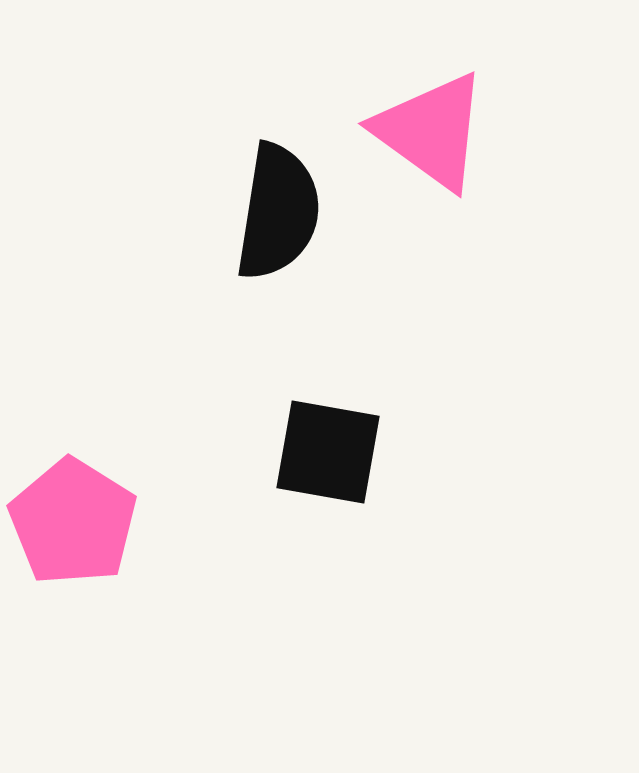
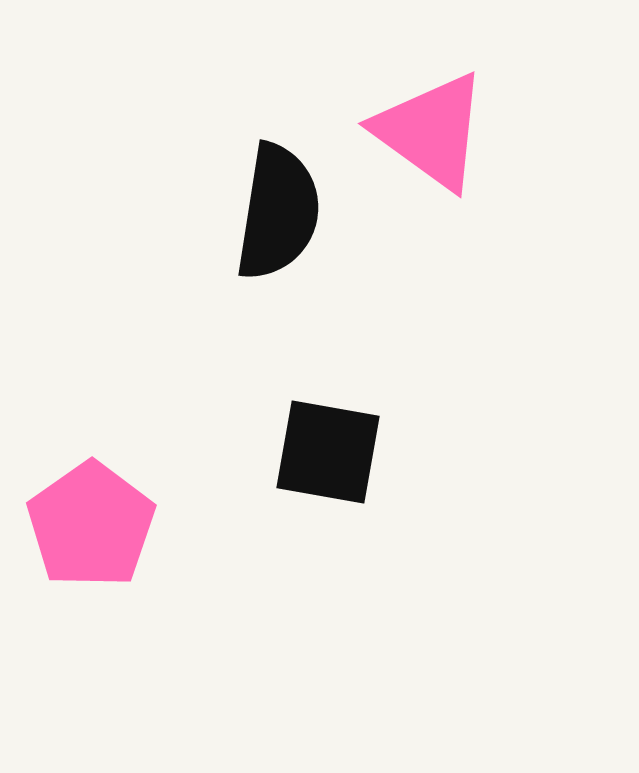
pink pentagon: moved 18 px right, 3 px down; rotated 5 degrees clockwise
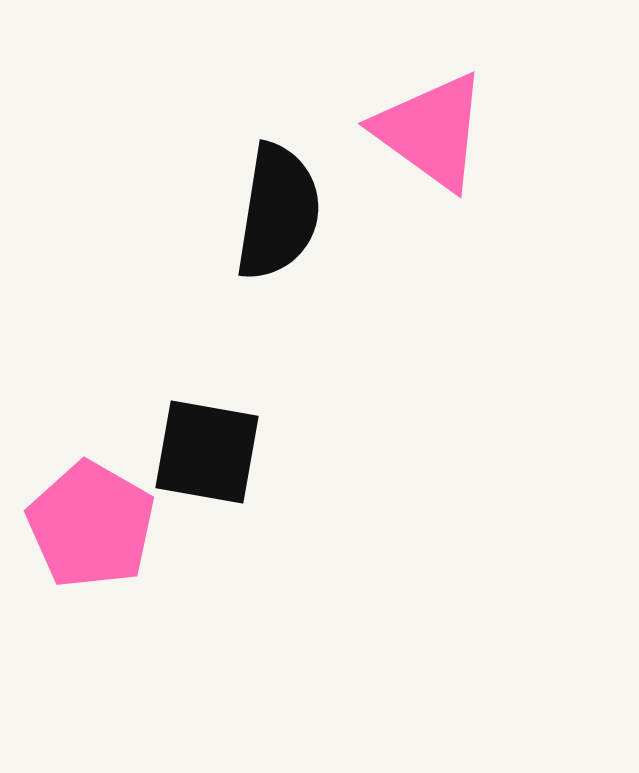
black square: moved 121 px left
pink pentagon: rotated 7 degrees counterclockwise
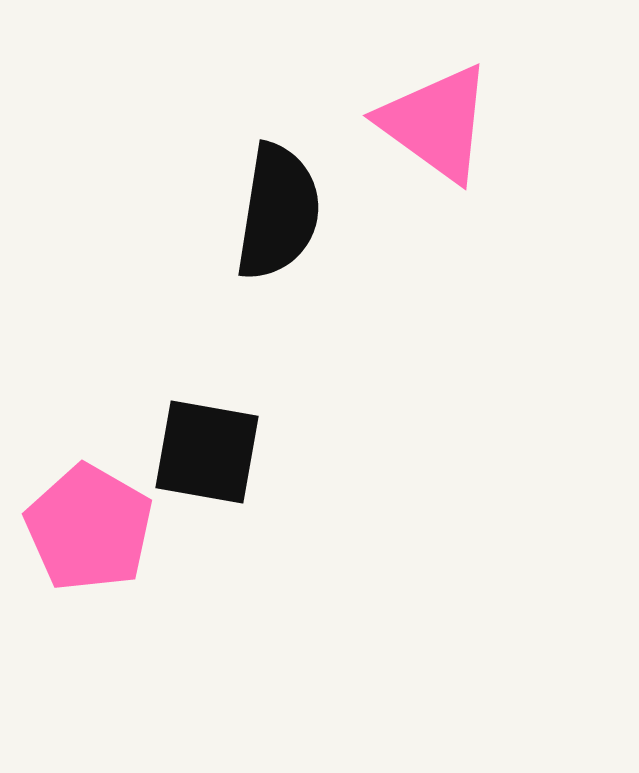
pink triangle: moved 5 px right, 8 px up
pink pentagon: moved 2 px left, 3 px down
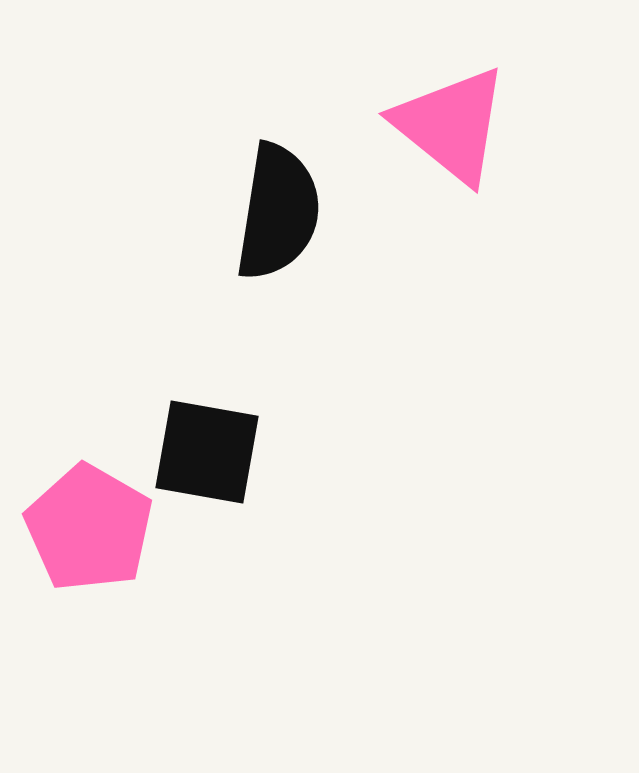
pink triangle: moved 15 px right, 2 px down; rotated 3 degrees clockwise
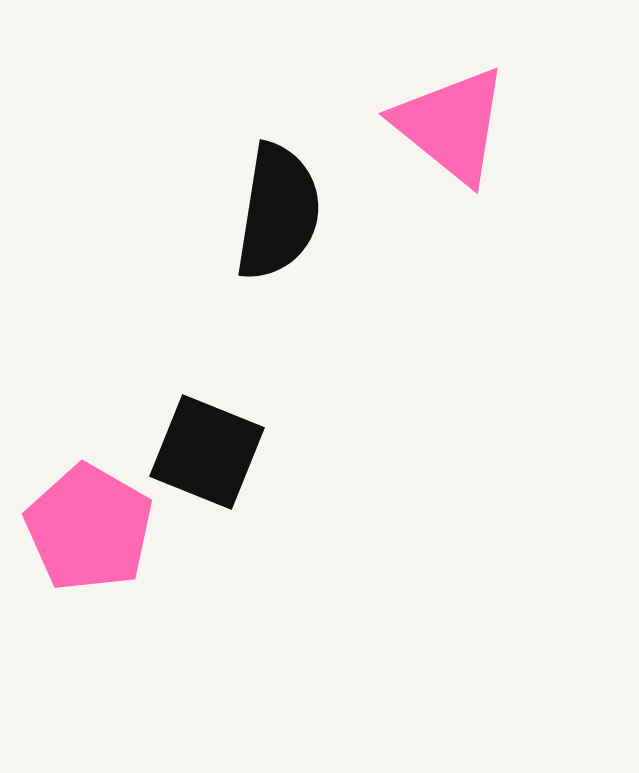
black square: rotated 12 degrees clockwise
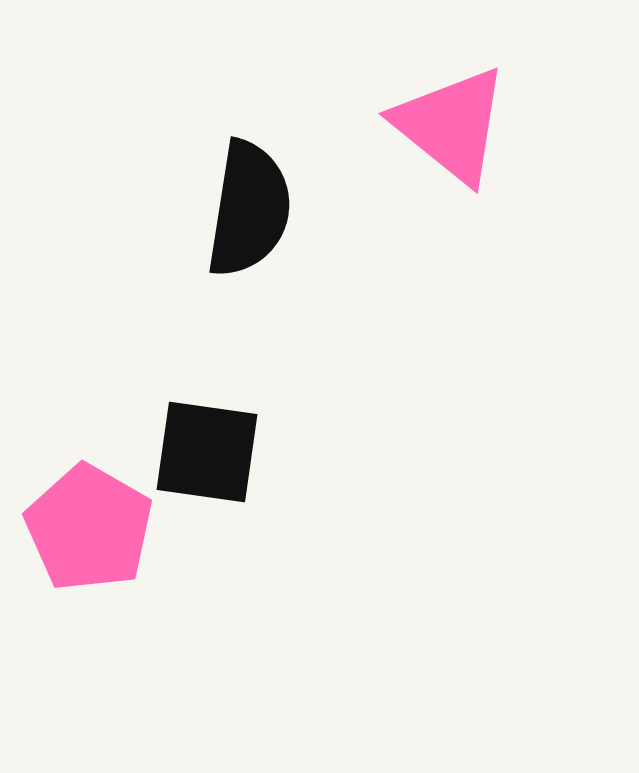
black semicircle: moved 29 px left, 3 px up
black square: rotated 14 degrees counterclockwise
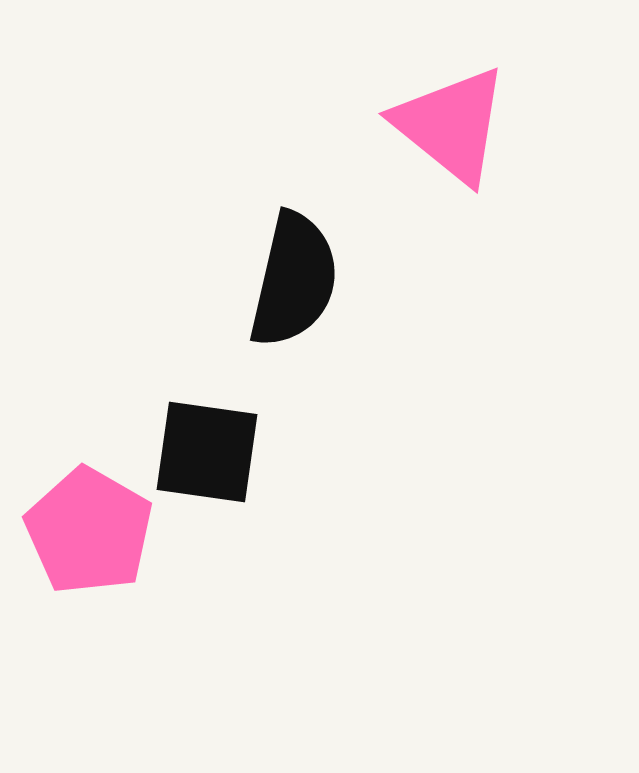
black semicircle: moved 45 px right, 71 px down; rotated 4 degrees clockwise
pink pentagon: moved 3 px down
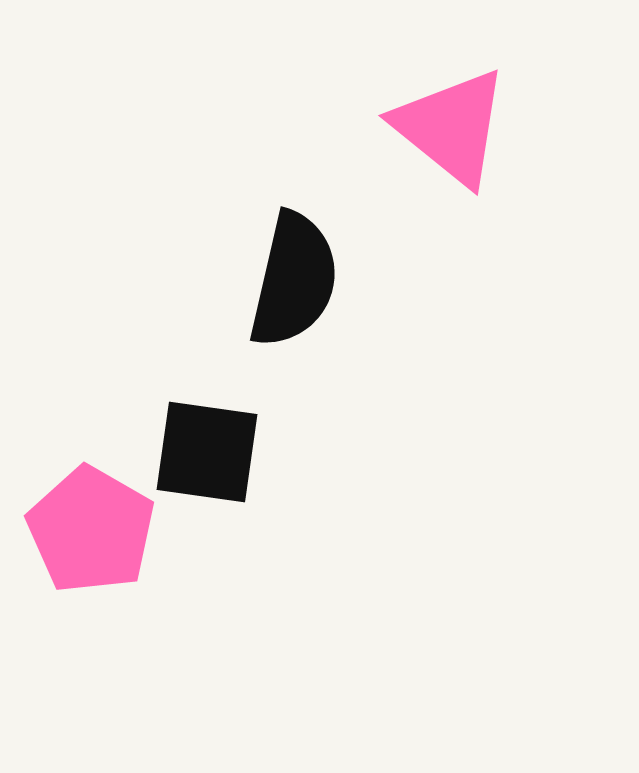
pink triangle: moved 2 px down
pink pentagon: moved 2 px right, 1 px up
